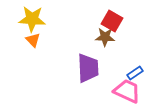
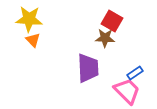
yellow star: moved 3 px left
brown star: moved 1 px down
pink trapezoid: rotated 20 degrees clockwise
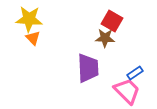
orange triangle: moved 2 px up
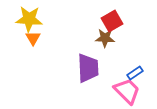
red square: rotated 30 degrees clockwise
orange triangle: rotated 14 degrees clockwise
